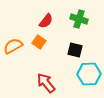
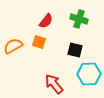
orange square: rotated 16 degrees counterclockwise
red arrow: moved 8 px right, 1 px down
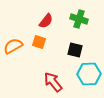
red arrow: moved 1 px left, 2 px up
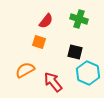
orange semicircle: moved 12 px right, 24 px down
black square: moved 2 px down
cyan hexagon: moved 1 px left, 1 px up; rotated 25 degrees clockwise
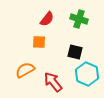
red semicircle: moved 1 px right, 2 px up
orange square: rotated 16 degrees counterclockwise
cyan hexagon: moved 1 px left, 1 px down
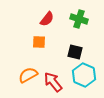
orange semicircle: moved 3 px right, 5 px down
cyan hexagon: moved 3 px left, 1 px down
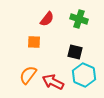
orange square: moved 5 px left
orange semicircle: rotated 24 degrees counterclockwise
red arrow: rotated 25 degrees counterclockwise
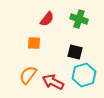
orange square: moved 1 px down
cyan hexagon: rotated 20 degrees clockwise
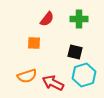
green cross: rotated 18 degrees counterclockwise
orange semicircle: moved 1 px left, 1 px down; rotated 144 degrees counterclockwise
red arrow: moved 1 px down
